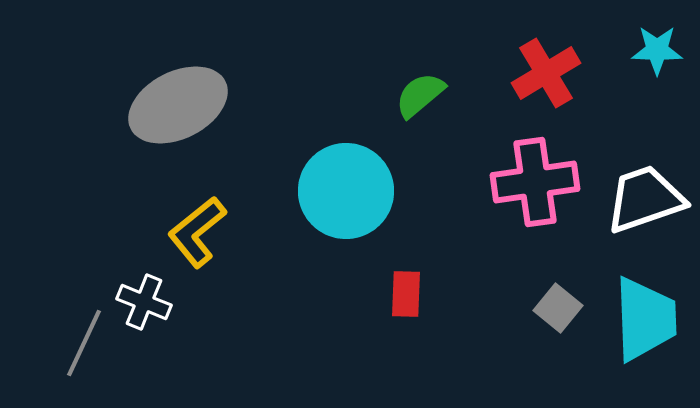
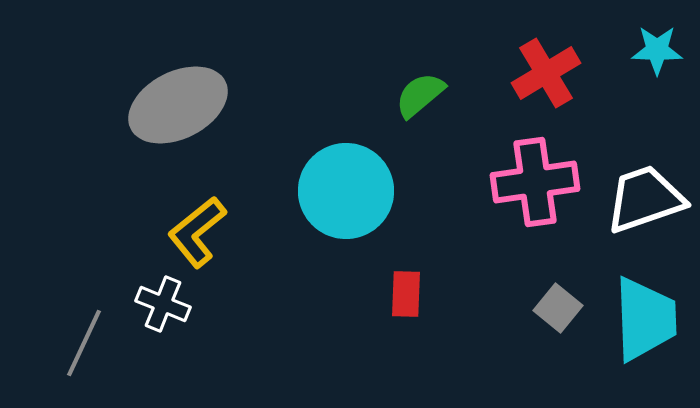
white cross: moved 19 px right, 2 px down
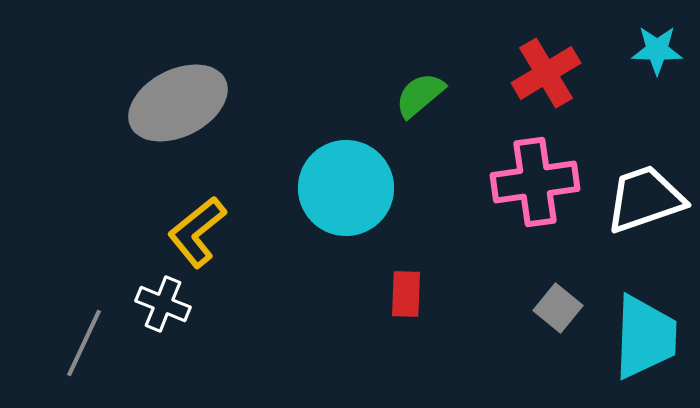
gray ellipse: moved 2 px up
cyan circle: moved 3 px up
cyan trapezoid: moved 18 px down; rotated 4 degrees clockwise
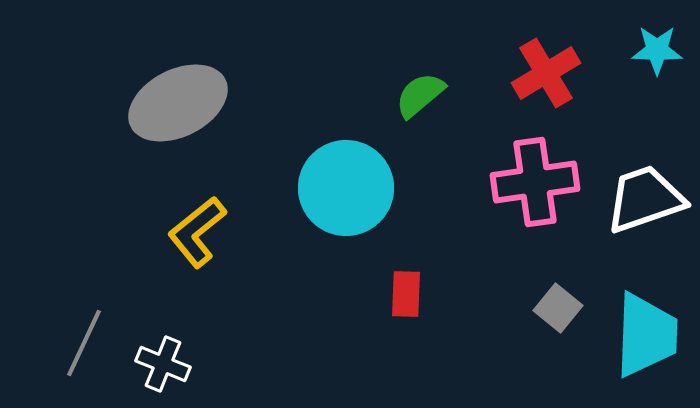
white cross: moved 60 px down
cyan trapezoid: moved 1 px right, 2 px up
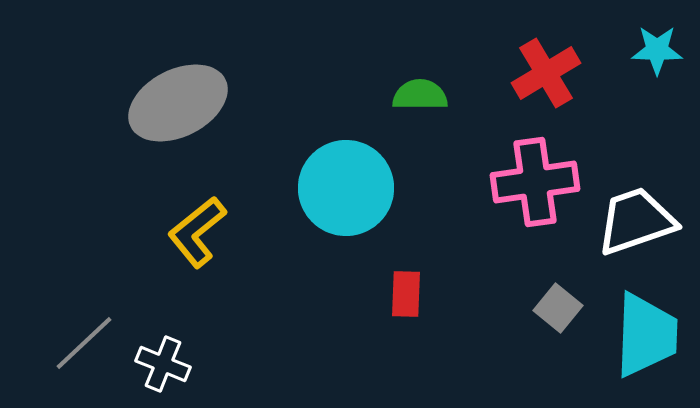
green semicircle: rotated 40 degrees clockwise
white trapezoid: moved 9 px left, 22 px down
gray line: rotated 22 degrees clockwise
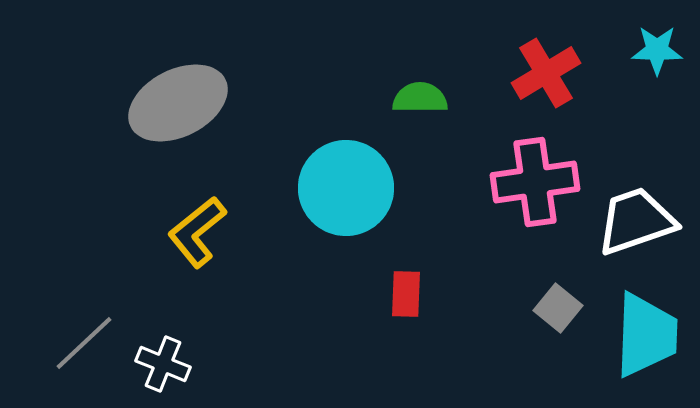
green semicircle: moved 3 px down
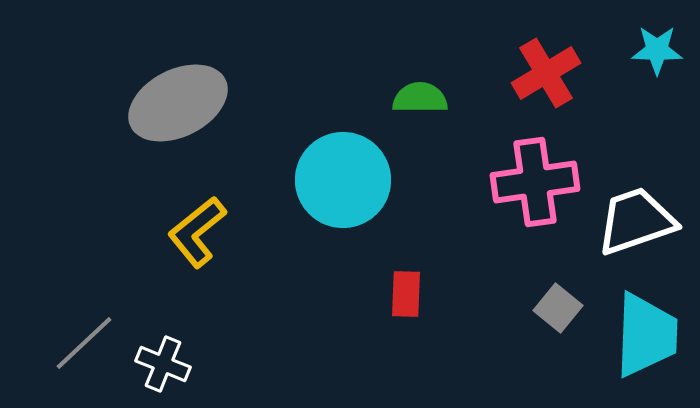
cyan circle: moved 3 px left, 8 px up
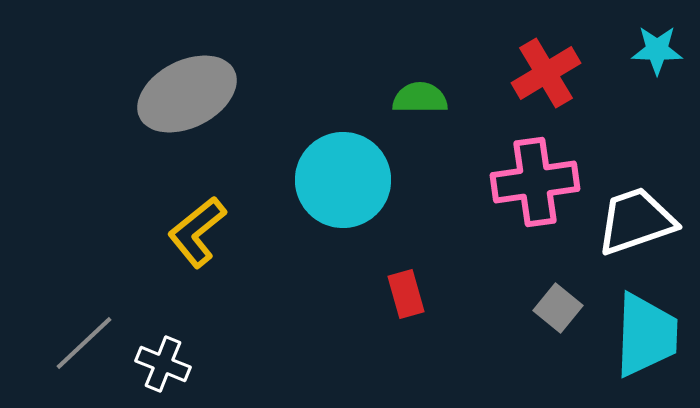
gray ellipse: moved 9 px right, 9 px up
red rectangle: rotated 18 degrees counterclockwise
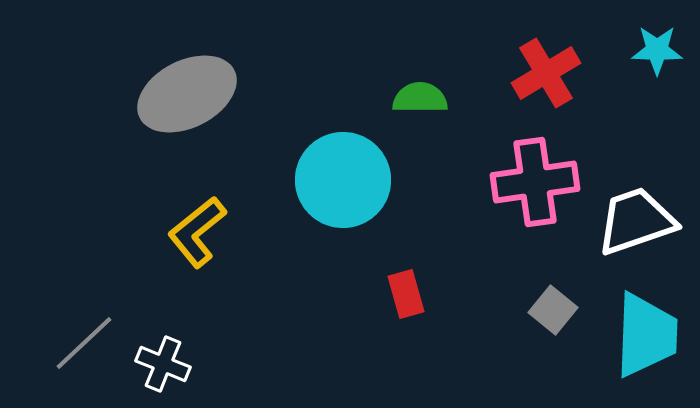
gray square: moved 5 px left, 2 px down
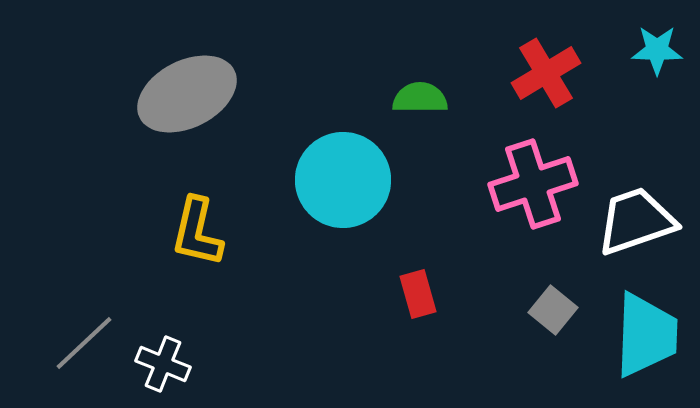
pink cross: moved 2 px left, 2 px down; rotated 10 degrees counterclockwise
yellow L-shape: rotated 38 degrees counterclockwise
red rectangle: moved 12 px right
